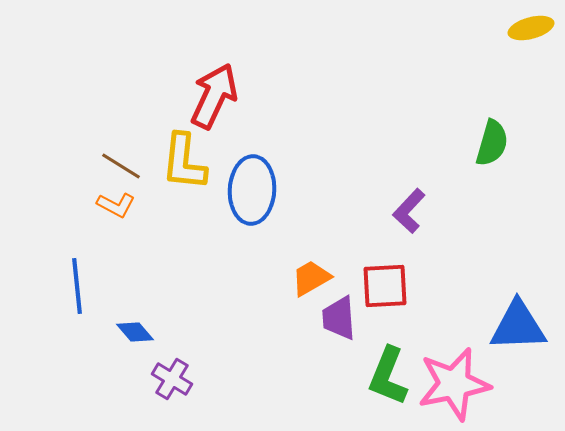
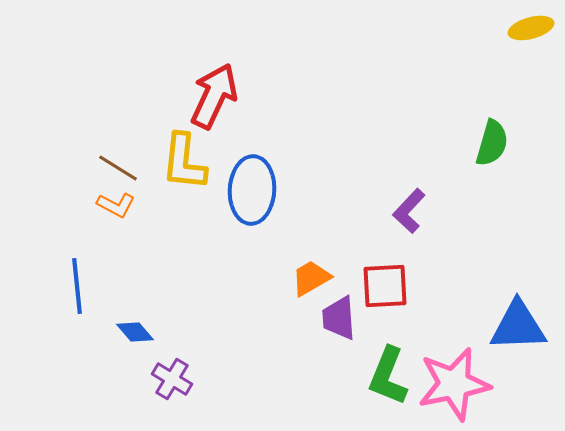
brown line: moved 3 px left, 2 px down
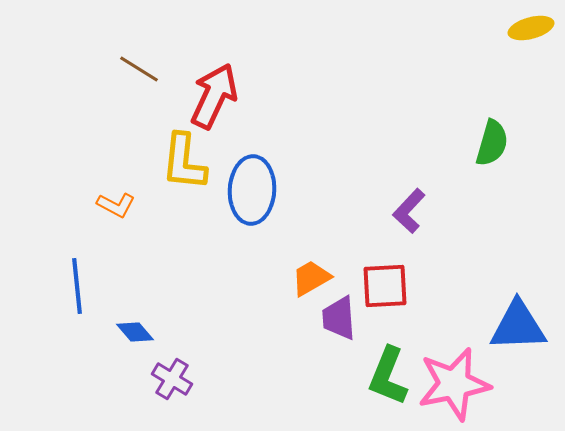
brown line: moved 21 px right, 99 px up
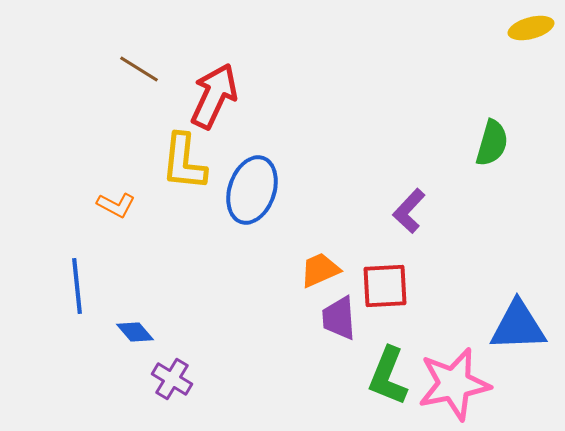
blue ellipse: rotated 16 degrees clockwise
orange trapezoid: moved 9 px right, 8 px up; rotated 6 degrees clockwise
